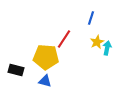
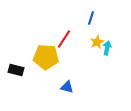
blue triangle: moved 22 px right, 6 px down
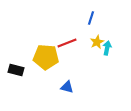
red line: moved 3 px right, 4 px down; rotated 36 degrees clockwise
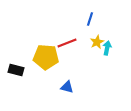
blue line: moved 1 px left, 1 px down
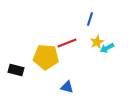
cyan arrow: rotated 128 degrees counterclockwise
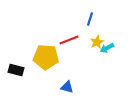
red line: moved 2 px right, 3 px up
